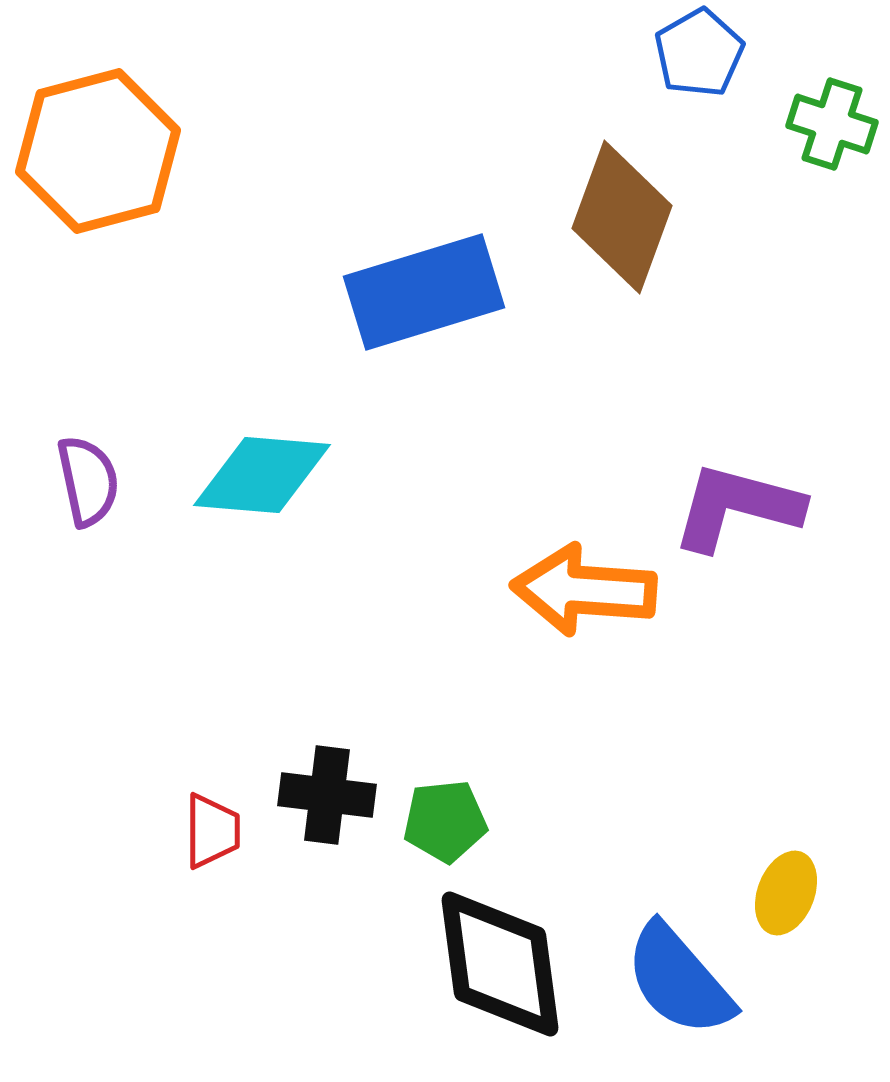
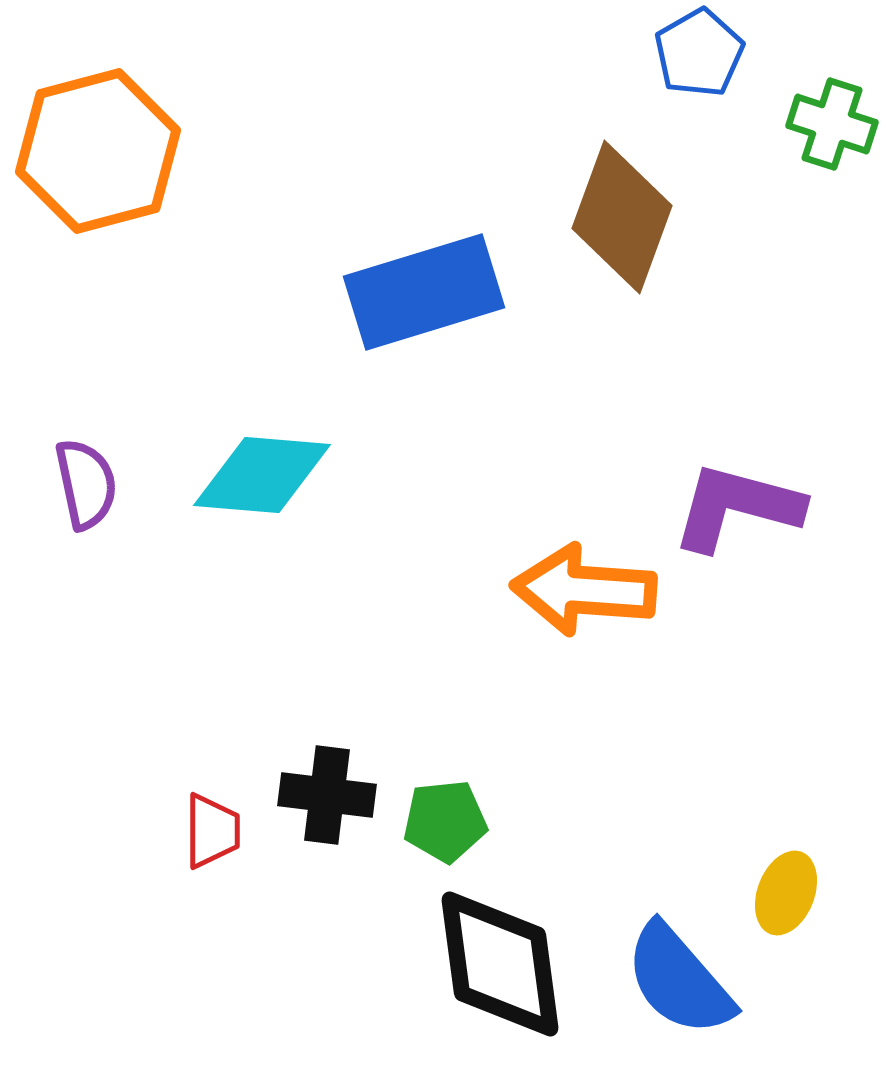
purple semicircle: moved 2 px left, 3 px down
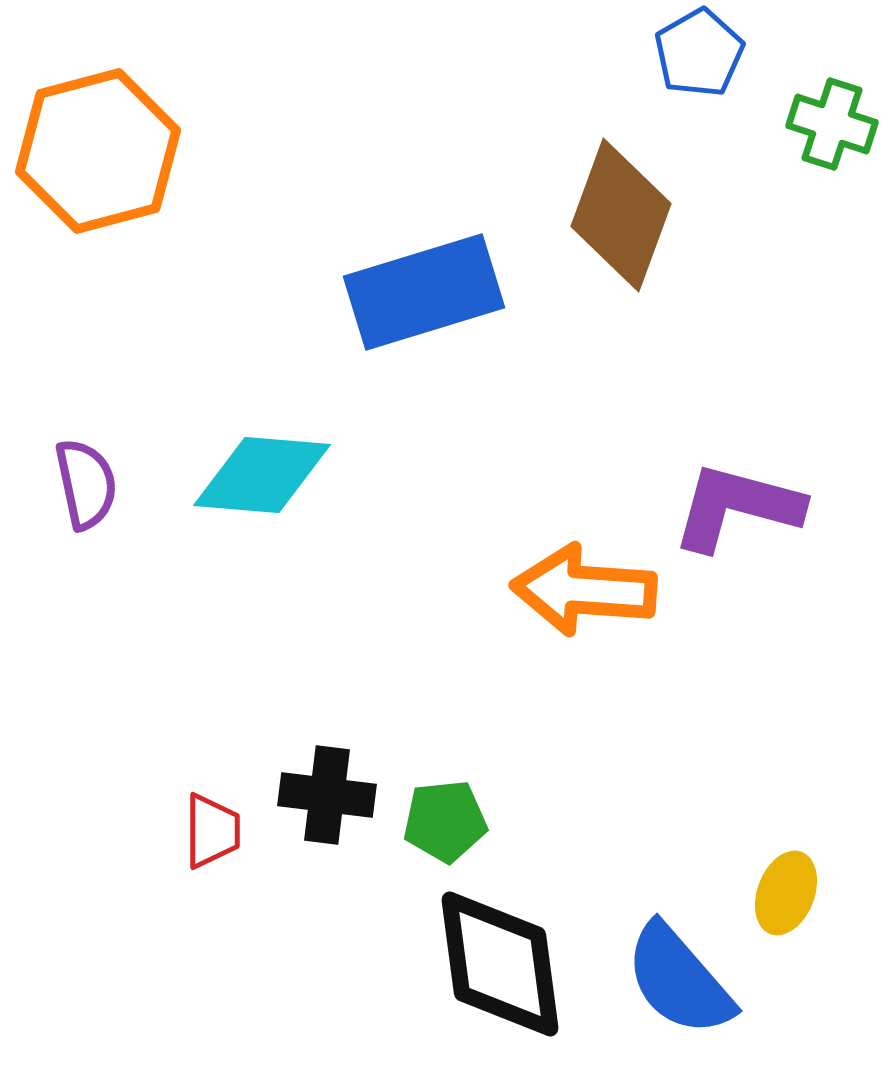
brown diamond: moved 1 px left, 2 px up
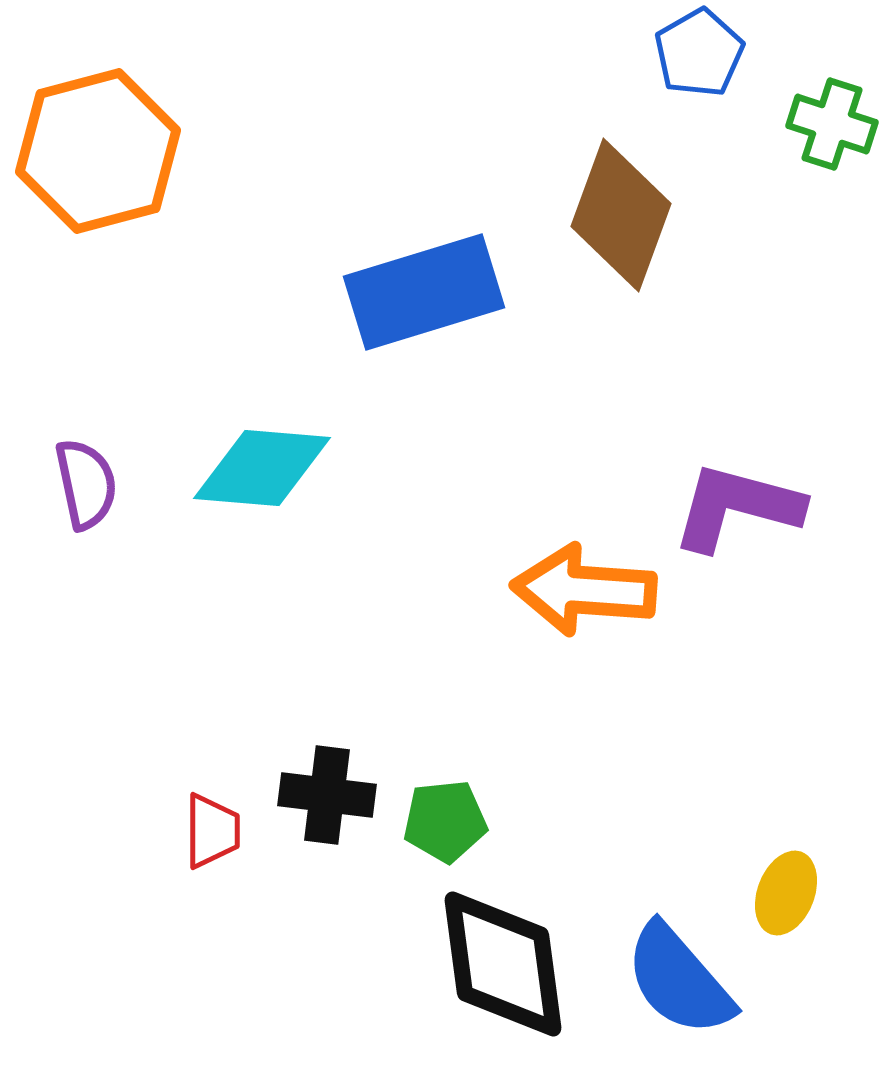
cyan diamond: moved 7 px up
black diamond: moved 3 px right
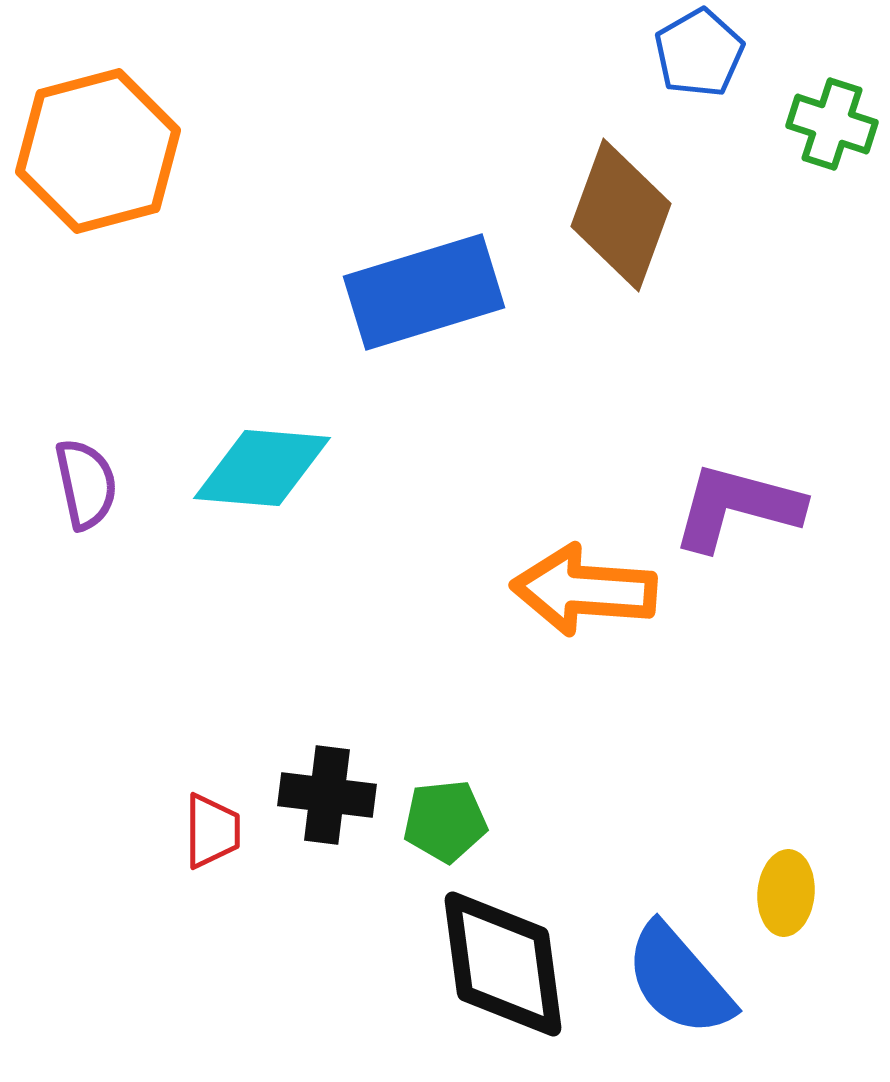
yellow ellipse: rotated 16 degrees counterclockwise
